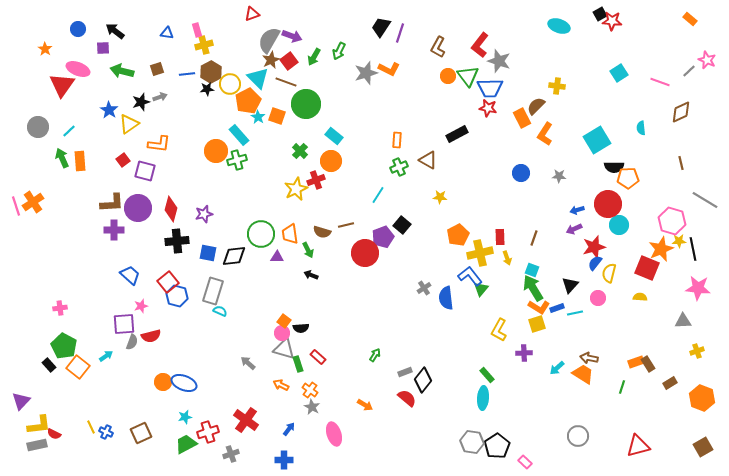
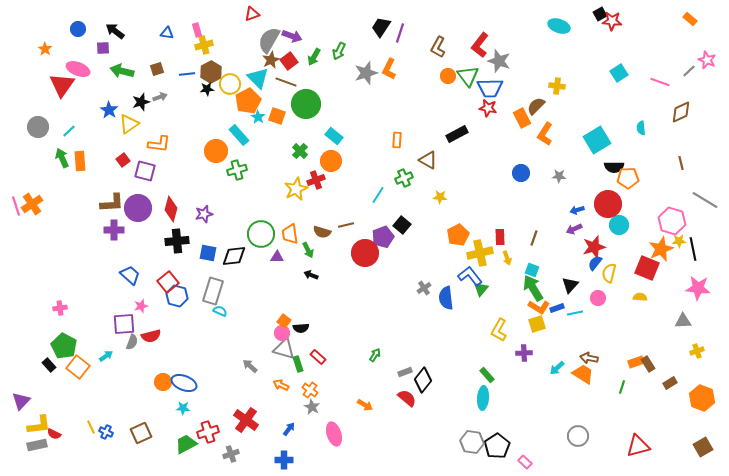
orange L-shape at (389, 69): rotated 90 degrees clockwise
green cross at (237, 160): moved 10 px down
green cross at (399, 167): moved 5 px right, 11 px down
orange cross at (33, 202): moved 1 px left, 2 px down
gray arrow at (248, 363): moved 2 px right, 3 px down
cyan star at (185, 417): moved 2 px left, 9 px up; rotated 16 degrees clockwise
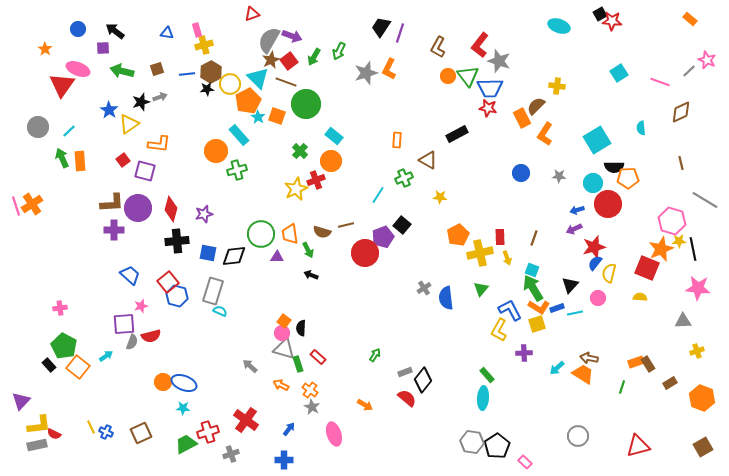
cyan circle at (619, 225): moved 26 px left, 42 px up
blue L-shape at (470, 276): moved 40 px right, 34 px down; rotated 10 degrees clockwise
black semicircle at (301, 328): rotated 98 degrees clockwise
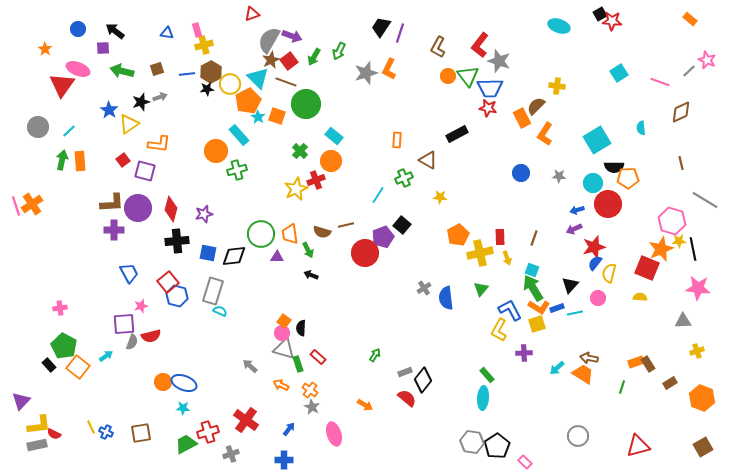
green arrow at (62, 158): moved 2 px down; rotated 36 degrees clockwise
blue trapezoid at (130, 275): moved 1 px left, 2 px up; rotated 20 degrees clockwise
brown square at (141, 433): rotated 15 degrees clockwise
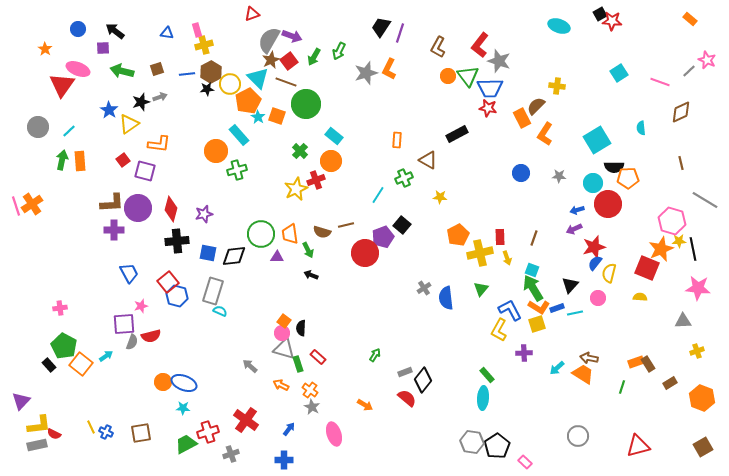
orange square at (78, 367): moved 3 px right, 3 px up
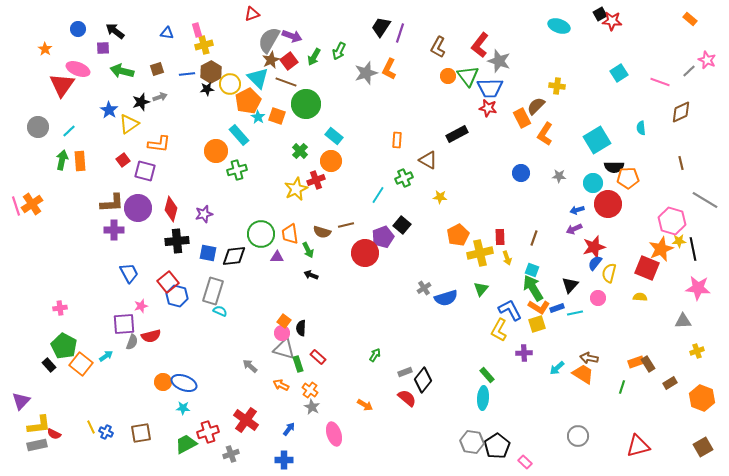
blue semicircle at (446, 298): rotated 100 degrees counterclockwise
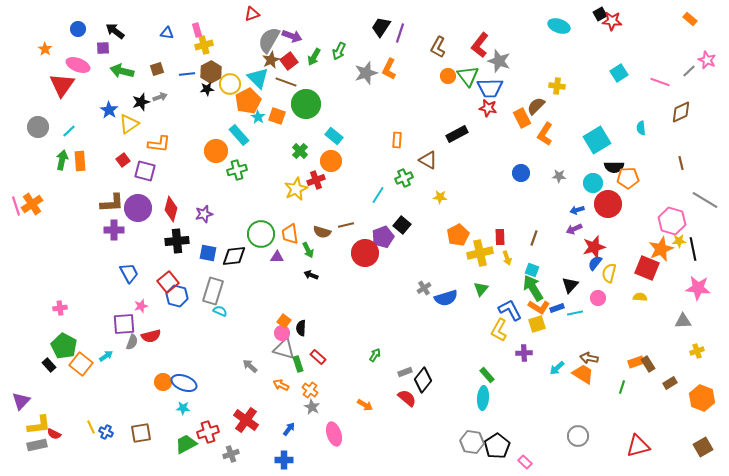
pink ellipse at (78, 69): moved 4 px up
